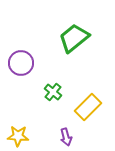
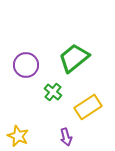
green trapezoid: moved 20 px down
purple circle: moved 5 px right, 2 px down
yellow rectangle: rotated 12 degrees clockwise
yellow star: rotated 20 degrees clockwise
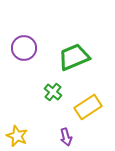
green trapezoid: moved 1 px up; rotated 16 degrees clockwise
purple circle: moved 2 px left, 17 px up
yellow star: moved 1 px left
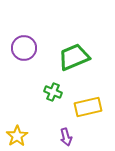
green cross: rotated 18 degrees counterclockwise
yellow rectangle: rotated 20 degrees clockwise
yellow star: rotated 15 degrees clockwise
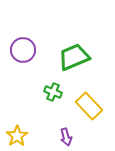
purple circle: moved 1 px left, 2 px down
yellow rectangle: moved 1 px right, 1 px up; rotated 60 degrees clockwise
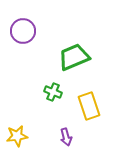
purple circle: moved 19 px up
yellow rectangle: rotated 24 degrees clockwise
yellow star: rotated 25 degrees clockwise
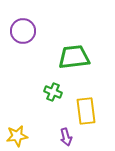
green trapezoid: rotated 16 degrees clockwise
yellow rectangle: moved 3 px left, 5 px down; rotated 12 degrees clockwise
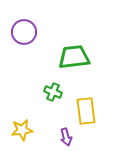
purple circle: moved 1 px right, 1 px down
yellow star: moved 5 px right, 6 px up
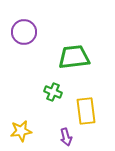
yellow star: moved 1 px left, 1 px down
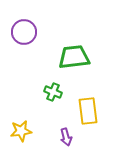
yellow rectangle: moved 2 px right
